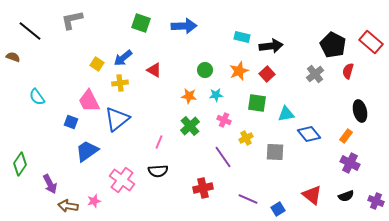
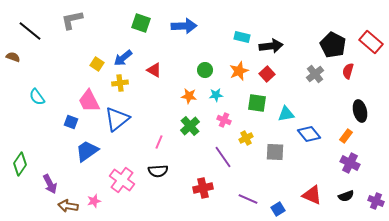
red triangle at (312, 195): rotated 15 degrees counterclockwise
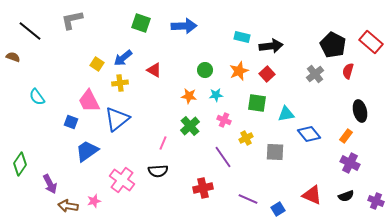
pink line at (159, 142): moved 4 px right, 1 px down
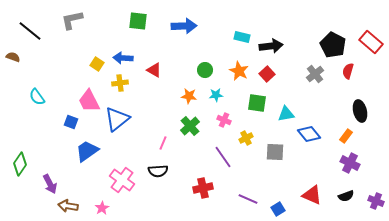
green square at (141, 23): moved 3 px left, 2 px up; rotated 12 degrees counterclockwise
blue arrow at (123, 58): rotated 42 degrees clockwise
orange star at (239, 71): rotated 24 degrees counterclockwise
pink star at (94, 201): moved 8 px right, 7 px down; rotated 16 degrees counterclockwise
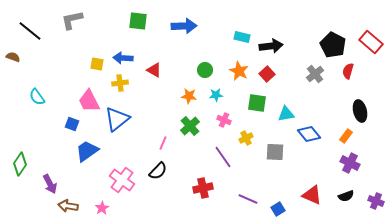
yellow square at (97, 64): rotated 24 degrees counterclockwise
blue square at (71, 122): moved 1 px right, 2 px down
black semicircle at (158, 171): rotated 42 degrees counterclockwise
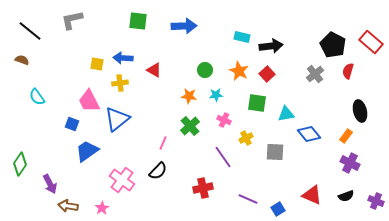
brown semicircle at (13, 57): moved 9 px right, 3 px down
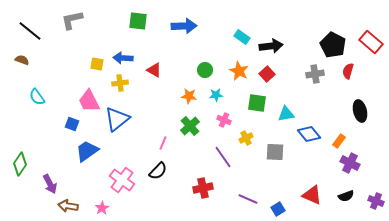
cyan rectangle at (242, 37): rotated 21 degrees clockwise
gray cross at (315, 74): rotated 30 degrees clockwise
orange rectangle at (346, 136): moved 7 px left, 5 px down
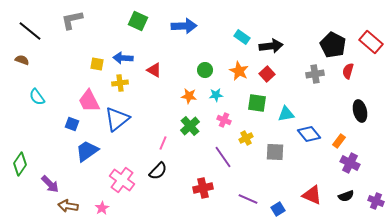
green square at (138, 21): rotated 18 degrees clockwise
purple arrow at (50, 184): rotated 18 degrees counterclockwise
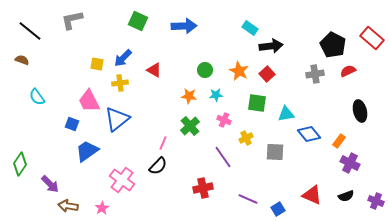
cyan rectangle at (242, 37): moved 8 px right, 9 px up
red rectangle at (371, 42): moved 1 px right, 4 px up
blue arrow at (123, 58): rotated 48 degrees counterclockwise
red semicircle at (348, 71): rotated 49 degrees clockwise
black semicircle at (158, 171): moved 5 px up
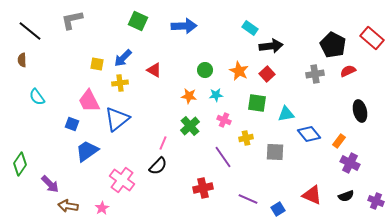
brown semicircle at (22, 60): rotated 112 degrees counterclockwise
yellow cross at (246, 138): rotated 16 degrees clockwise
